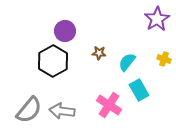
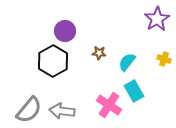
cyan rectangle: moved 5 px left, 1 px down
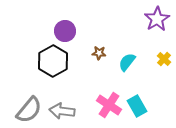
yellow cross: rotated 24 degrees clockwise
cyan rectangle: moved 3 px right, 15 px down
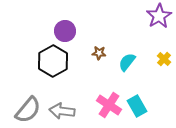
purple star: moved 2 px right, 3 px up
gray semicircle: moved 1 px left
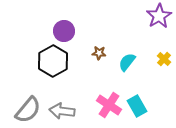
purple circle: moved 1 px left
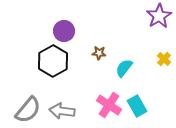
cyan semicircle: moved 3 px left, 6 px down
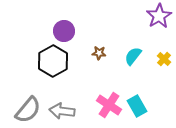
cyan semicircle: moved 9 px right, 12 px up
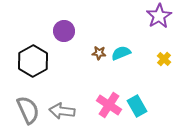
cyan semicircle: moved 12 px left, 3 px up; rotated 30 degrees clockwise
black hexagon: moved 20 px left
gray semicircle: rotated 64 degrees counterclockwise
